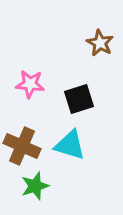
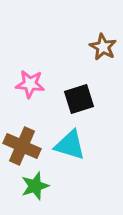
brown star: moved 3 px right, 4 px down
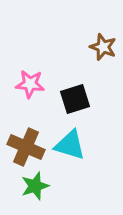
brown star: rotated 8 degrees counterclockwise
black square: moved 4 px left
brown cross: moved 4 px right, 1 px down
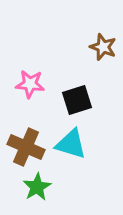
black square: moved 2 px right, 1 px down
cyan triangle: moved 1 px right, 1 px up
green star: moved 2 px right, 1 px down; rotated 12 degrees counterclockwise
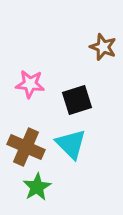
cyan triangle: rotated 28 degrees clockwise
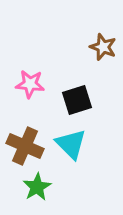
brown cross: moved 1 px left, 1 px up
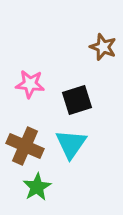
cyan triangle: rotated 20 degrees clockwise
